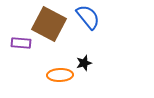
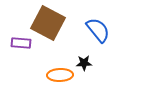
blue semicircle: moved 10 px right, 13 px down
brown square: moved 1 px left, 1 px up
black star: rotated 14 degrees clockwise
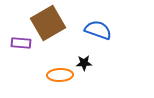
brown square: rotated 32 degrees clockwise
blue semicircle: rotated 32 degrees counterclockwise
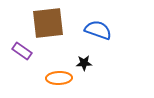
brown square: rotated 24 degrees clockwise
purple rectangle: moved 1 px right, 8 px down; rotated 30 degrees clockwise
orange ellipse: moved 1 px left, 3 px down
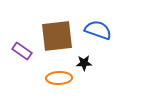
brown square: moved 9 px right, 13 px down
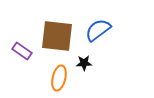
blue semicircle: rotated 56 degrees counterclockwise
brown square: rotated 12 degrees clockwise
orange ellipse: rotated 75 degrees counterclockwise
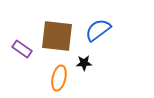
purple rectangle: moved 2 px up
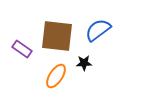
orange ellipse: moved 3 px left, 2 px up; rotated 20 degrees clockwise
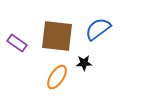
blue semicircle: moved 1 px up
purple rectangle: moved 5 px left, 6 px up
orange ellipse: moved 1 px right, 1 px down
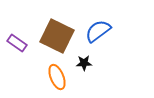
blue semicircle: moved 2 px down
brown square: rotated 20 degrees clockwise
orange ellipse: rotated 55 degrees counterclockwise
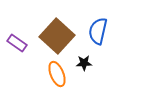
blue semicircle: rotated 40 degrees counterclockwise
brown square: rotated 16 degrees clockwise
orange ellipse: moved 3 px up
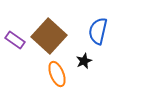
brown square: moved 8 px left
purple rectangle: moved 2 px left, 3 px up
black star: moved 2 px up; rotated 21 degrees counterclockwise
